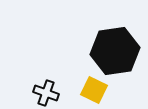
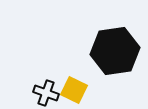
yellow square: moved 20 px left
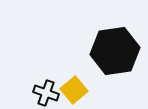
yellow square: rotated 24 degrees clockwise
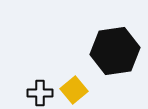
black cross: moved 6 px left; rotated 20 degrees counterclockwise
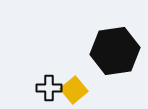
black cross: moved 9 px right, 5 px up
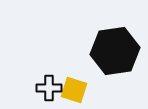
yellow square: rotated 32 degrees counterclockwise
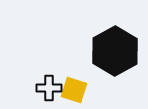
black hexagon: rotated 21 degrees counterclockwise
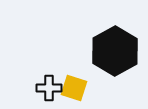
yellow square: moved 2 px up
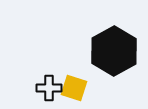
black hexagon: moved 1 px left
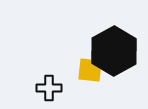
yellow square: moved 16 px right, 18 px up; rotated 12 degrees counterclockwise
